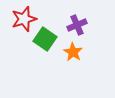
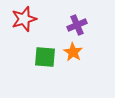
green square: moved 18 px down; rotated 30 degrees counterclockwise
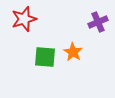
purple cross: moved 21 px right, 3 px up
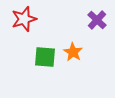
purple cross: moved 1 px left, 2 px up; rotated 24 degrees counterclockwise
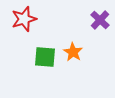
purple cross: moved 3 px right
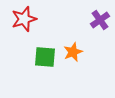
purple cross: rotated 12 degrees clockwise
orange star: rotated 18 degrees clockwise
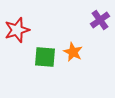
red star: moved 7 px left, 11 px down
orange star: rotated 24 degrees counterclockwise
